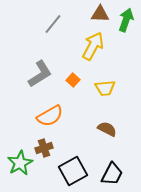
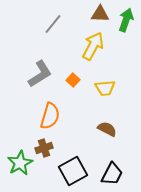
orange semicircle: rotated 44 degrees counterclockwise
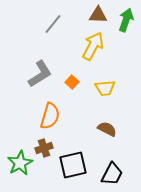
brown triangle: moved 2 px left, 1 px down
orange square: moved 1 px left, 2 px down
black square: moved 6 px up; rotated 16 degrees clockwise
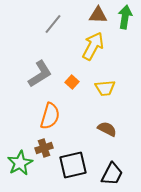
green arrow: moved 1 px left, 3 px up; rotated 10 degrees counterclockwise
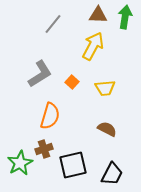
brown cross: moved 1 px down
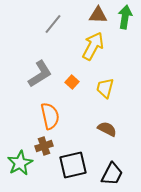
yellow trapezoid: rotated 110 degrees clockwise
orange semicircle: rotated 28 degrees counterclockwise
brown cross: moved 3 px up
